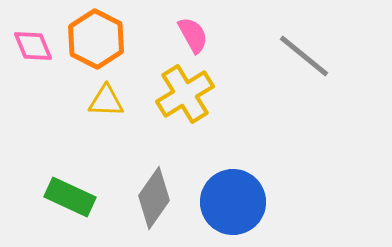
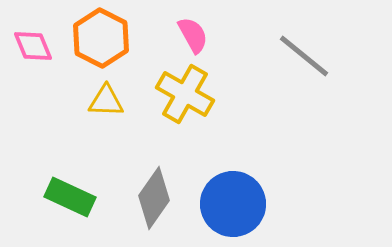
orange hexagon: moved 5 px right, 1 px up
yellow cross: rotated 28 degrees counterclockwise
blue circle: moved 2 px down
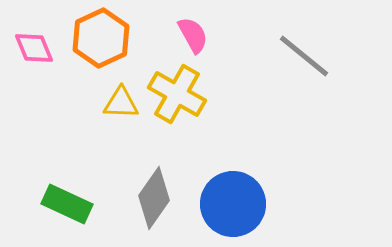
orange hexagon: rotated 8 degrees clockwise
pink diamond: moved 1 px right, 2 px down
yellow cross: moved 8 px left
yellow triangle: moved 15 px right, 2 px down
green rectangle: moved 3 px left, 7 px down
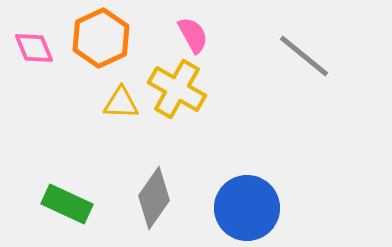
yellow cross: moved 5 px up
blue circle: moved 14 px right, 4 px down
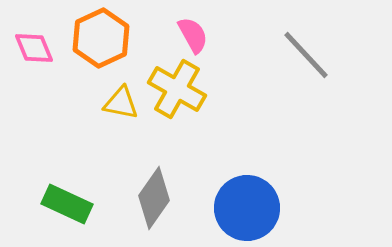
gray line: moved 2 px right, 1 px up; rotated 8 degrees clockwise
yellow triangle: rotated 9 degrees clockwise
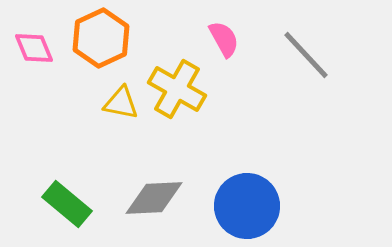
pink semicircle: moved 31 px right, 4 px down
gray diamond: rotated 52 degrees clockwise
green rectangle: rotated 15 degrees clockwise
blue circle: moved 2 px up
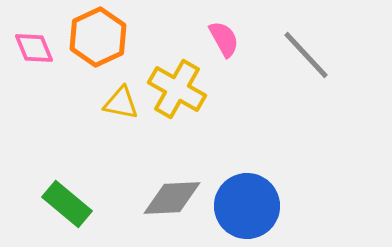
orange hexagon: moved 3 px left, 1 px up
gray diamond: moved 18 px right
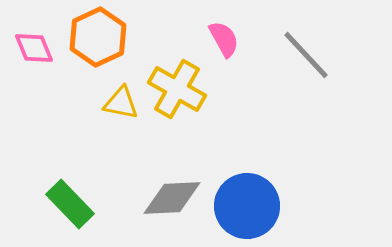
green rectangle: moved 3 px right; rotated 6 degrees clockwise
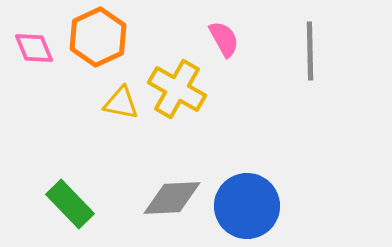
gray line: moved 4 px right, 4 px up; rotated 42 degrees clockwise
